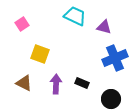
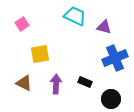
yellow square: rotated 30 degrees counterclockwise
black rectangle: moved 3 px right, 1 px up
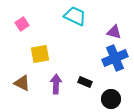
purple triangle: moved 10 px right, 5 px down
brown triangle: moved 2 px left
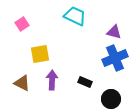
purple arrow: moved 4 px left, 4 px up
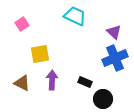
purple triangle: rotated 28 degrees clockwise
black circle: moved 8 px left
